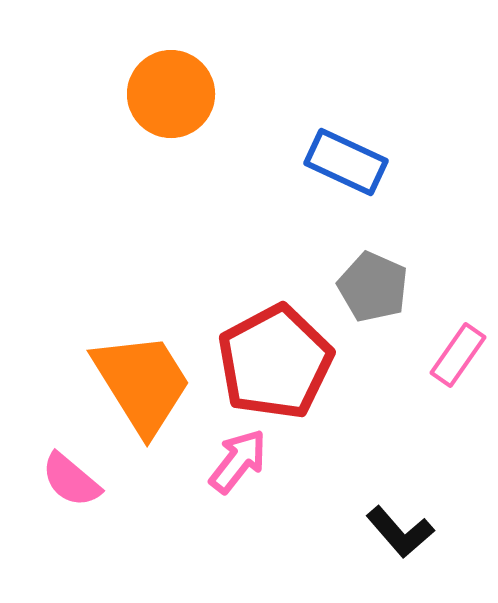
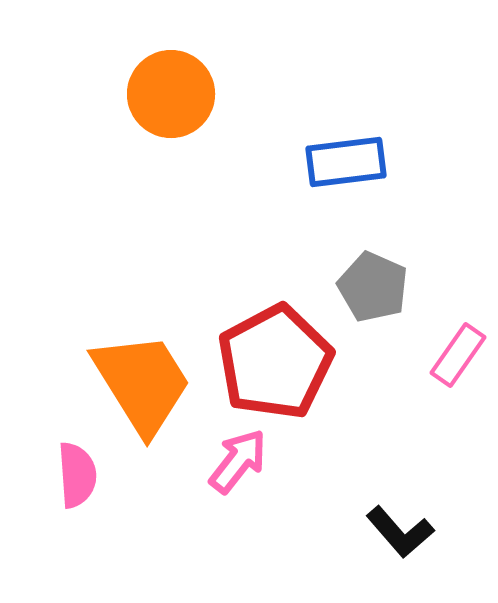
blue rectangle: rotated 32 degrees counterclockwise
pink semicircle: moved 6 px right, 5 px up; rotated 134 degrees counterclockwise
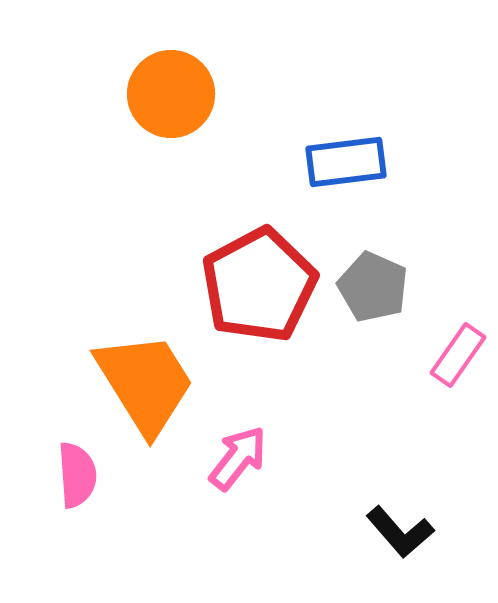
red pentagon: moved 16 px left, 77 px up
orange trapezoid: moved 3 px right
pink arrow: moved 3 px up
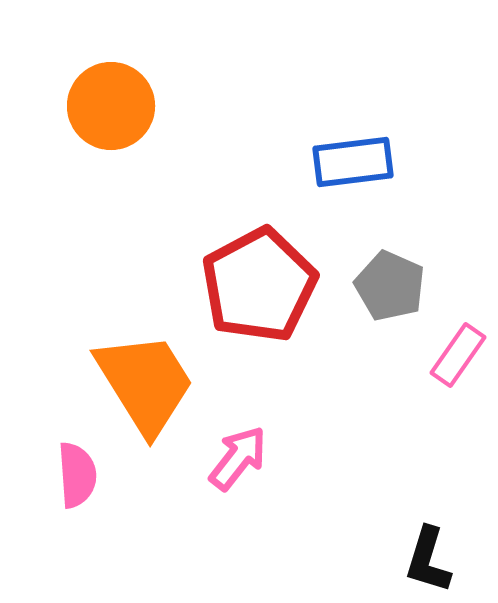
orange circle: moved 60 px left, 12 px down
blue rectangle: moved 7 px right
gray pentagon: moved 17 px right, 1 px up
black L-shape: moved 28 px right, 28 px down; rotated 58 degrees clockwise
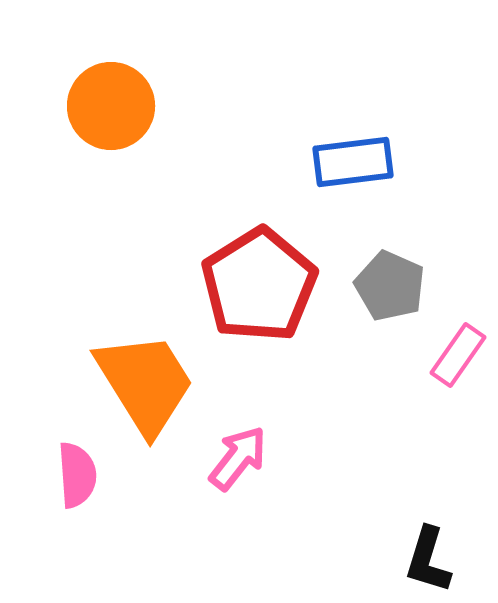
red pentagon: rotated 4 degrees counterclockwise
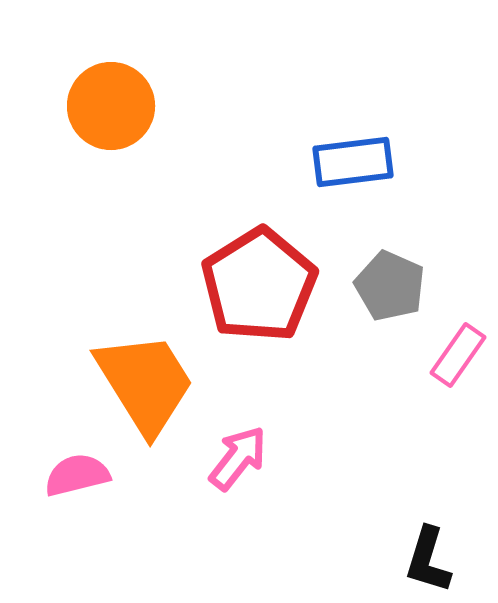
pink semicircle: rotated 100 degrees counterclockwise
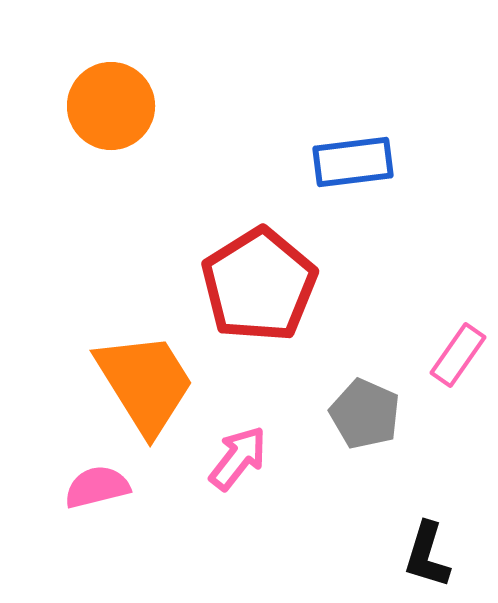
gray pentagon: moved 25 px left, 128 px down
pink semicircle: moved 20 px right, 12 px down
black L-shape: moved 1 px left, 5 px up
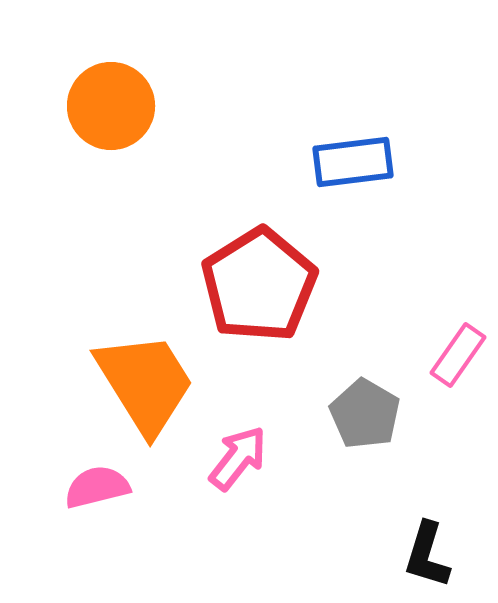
gray pentagon: rotated 6 degrees clockwise
